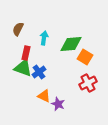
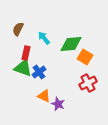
cyan arrow: rotated 48 degrees counterclockwise
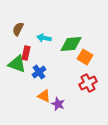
cyan arrow: rotated 40 degrees counterclockwise
green triangle: moved 6 px left, 4 px up
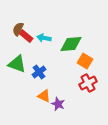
red rectangle: moved 17 px up; rotated 64 degrees counterclockwise
orange square: moved 4 px down
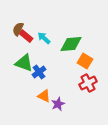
cyan arrow: rotated 32 degrees clockwise
green triangle: moved 7 px right, 1 px up
purple star: rotated 24 degrees clockwise
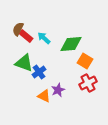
purple star: moved 14 px up
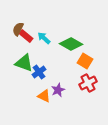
green diamond: rotated 35 degrees clockwise
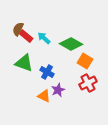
blue cross: moved 8 px right; rotated 24 degrees counterclockwise
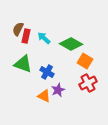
red rectangle: rotated 64 degrees clockwise
green triangle: moved 1 px left, 1 px down
